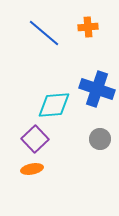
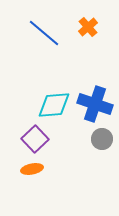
orange cross: rotated 36 degrees counterclockwise
blue cross: moved 2 px left, 15 px down
gray circle: moved 2 px right
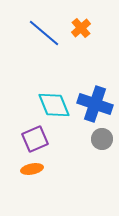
orange cross: moved 7 px left, 1 px down
cyan diamond: rotated 72 degrees clockwise
purple square: rotated 20 degrees clockwise
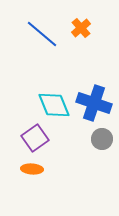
blue line: moved 2 px left, 1 px down
blue cross: moved 1 px left, 1 px up
purple square: moved 1 px up; rotated 12 degrees counterclockwise
orange ellipse: rotated 15 degrees clockwise
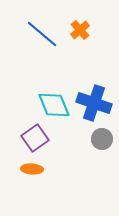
orange cross: moved 1 px left, 2 px down
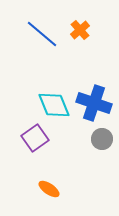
orange ellipse: moved 17 px right, 20 px down; rotated 30 degrees clockwise
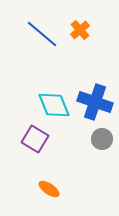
blue cross: moved 1 px right, 1 px up
purple square: moved 1 px down; rotated 24 degrees counterclockwise
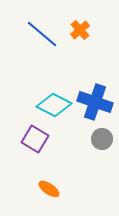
cyan diamond: rotated 40 degrees counterclockwise
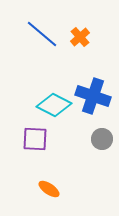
orange cross: moved 7 px down
blue cross: moved 2 px left, 6 px up
purple square: rotated 28 degrees counterclockwise
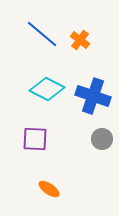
orange cross: moved 3 px down; rotated 12 degrees counterclockwise
cyan diamond: moved 7 px left, 16 px up
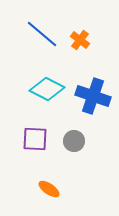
gray circle: moved 28 px left, 2 px down
